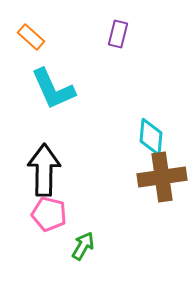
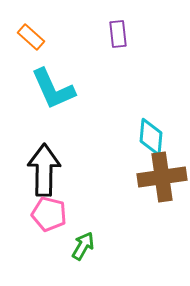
purple rectangle: rotated 20 degrees counterclockwise
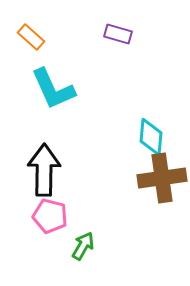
purple rectangle: rotated 68 degrees counterclockwise
brown cross: moved 1 px down
pink pentagon: moved 1 px right, 2 px down
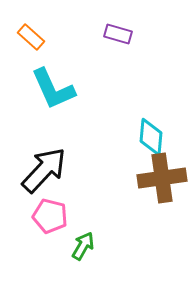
black arrow: rotated 42 degrees clockwise
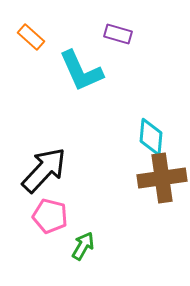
cyan L-shape: moved 28 px right, 18 px up
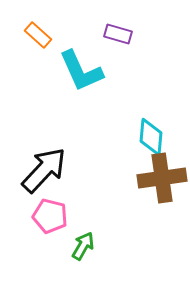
orange rectangle: moved 7 px right, 2 px up
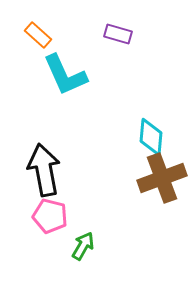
cyan L-shape: moved 16 px left, 4 px down
black arrow: rotated 54 degrees counterclockwise
brown cross: rotated 12 degrees counterclockwise
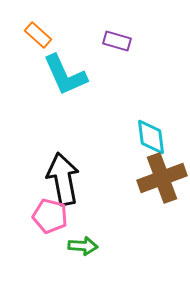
purple rectangle: moved 1 px left, 7 px down
cyan diamond: rotated 12 degrees counterclockwise
black arrow: moved 19 px right, 9 px down
green arrow: rotated 64 degrees clockwise
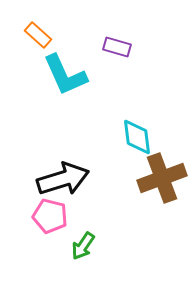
purple rectangle: moved 6 px down
cyan diamond: moved 14 px left
black arrow: rotated 84 degrees clockwise
green arrow: rotated 120 degrees clockwise
